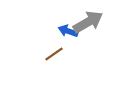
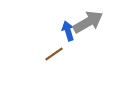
blue arrow: rotated 54 degrees clockwise
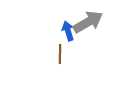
brown line: moved 6 px right; rotated 54 degrees counterclockwise
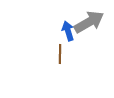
gray arrow: moved 1 px right
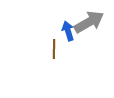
brown line: moved 6 px left, 5 px up
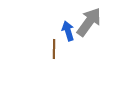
gray arrow: rotated 24 degrees counterclockwise
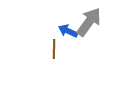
blue arrow: rotated 48 degrees counterclockwise
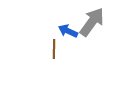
gray arrow: moved 3 px right
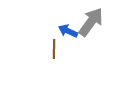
gray arrow: moved 1 px left
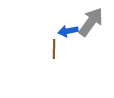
blue arrow: rotated 36 degrees counterclockwise
